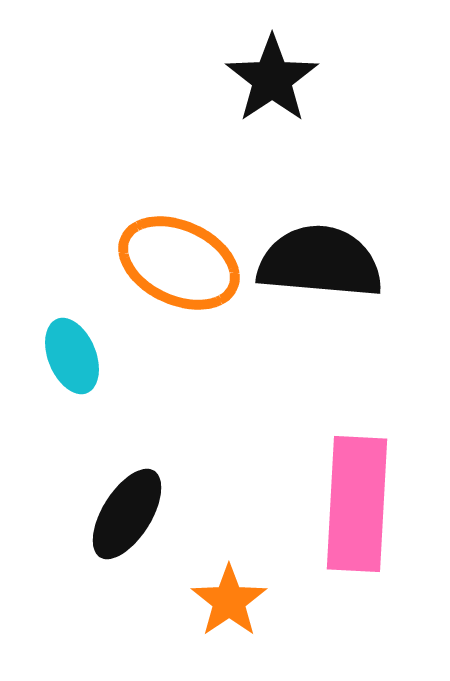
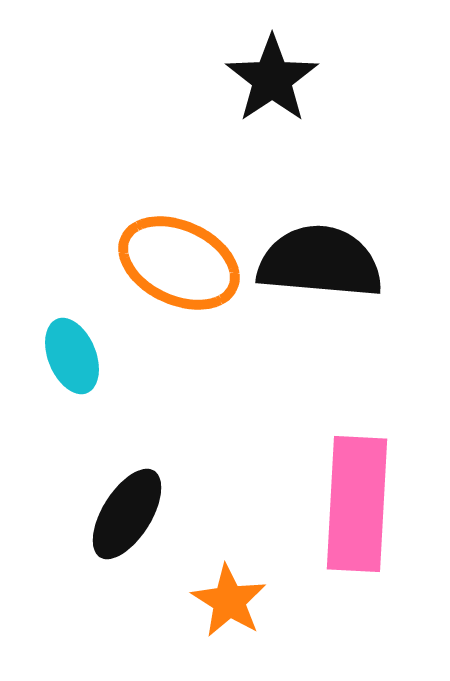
orange star: rotated 6 degrees counterclockwise
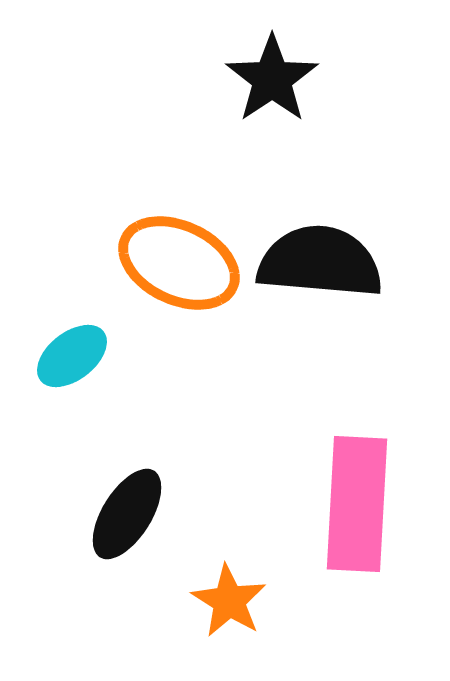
cyan ellipse: rotated 74 degrees clockwise
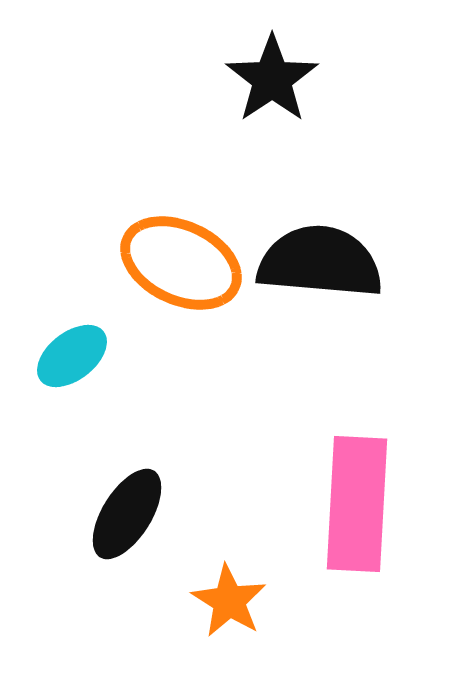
orange ellipse: moved 2 px right
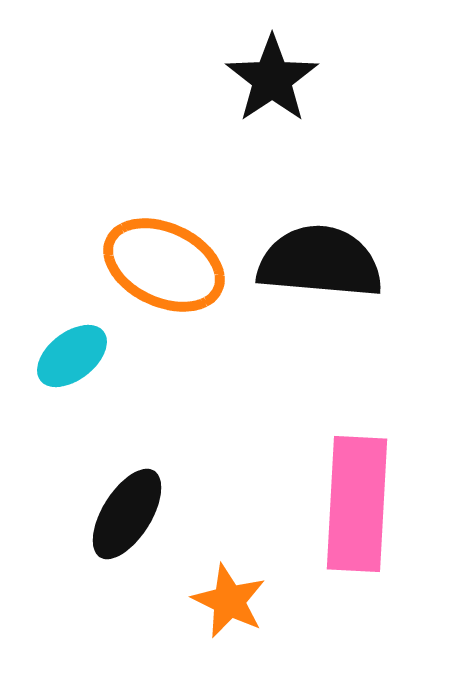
orange ellipse: moved 17 px left, 2 px down
orange star: rotated 6 degrees counterclockwise
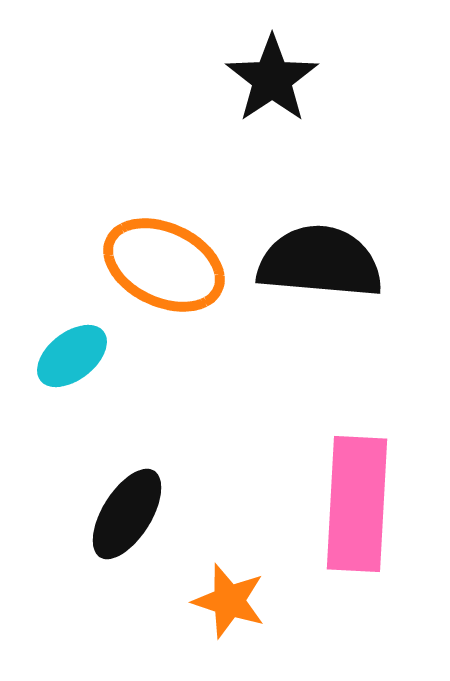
orange star: rotated 8 degrees counterclockwise
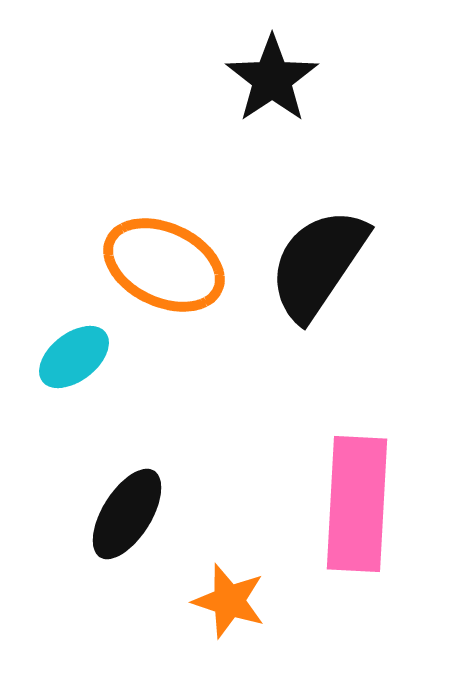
black semicircle: moved 2 px left, 2 px down; rotated 61 degrees counterclockwise
cyan ellipse: moved 2 px right, 1 px down
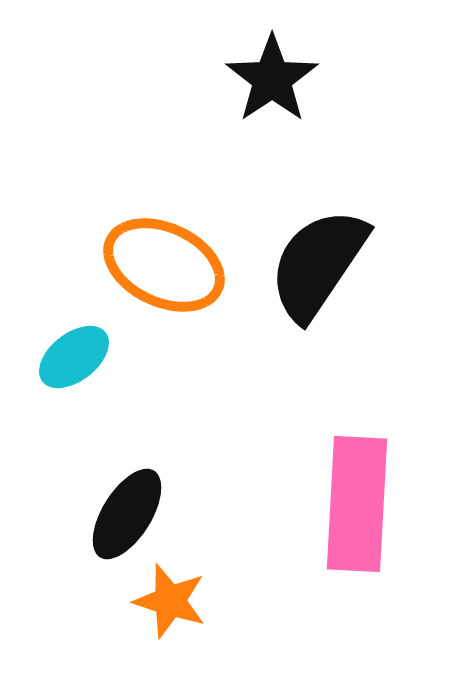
orange star: moved 59 px left
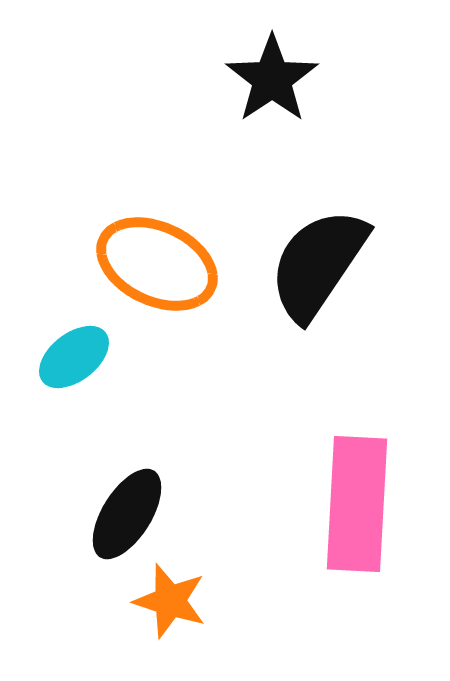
orange ellipse: moved 7 px left, 1 px up
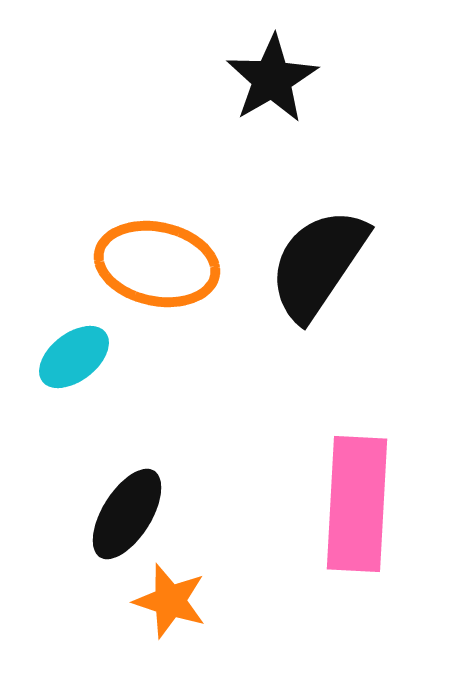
black star: rotated 4 degrees clockwise
orange ellipse: rotated 13 degrees counterclockwise
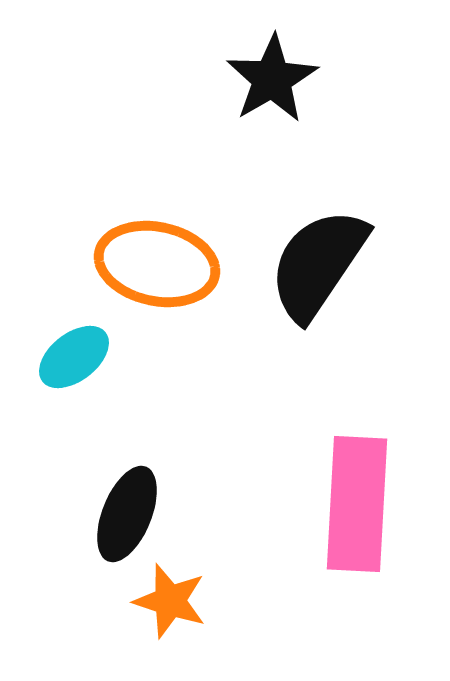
black ellipse: rotated 10 degrees counterclockwise
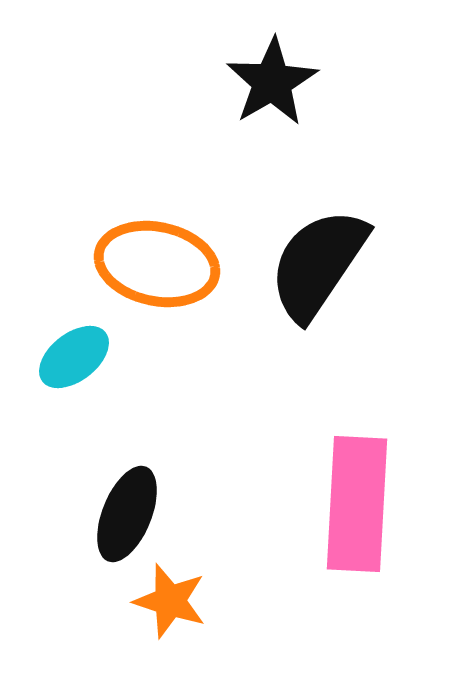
black star: moved 3 px down
